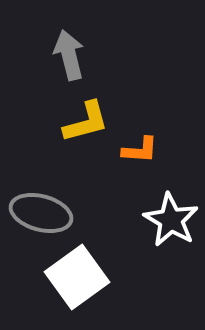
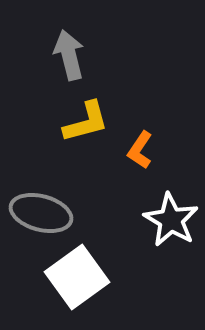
orange L-shape: rotated 120 degrees clockwise
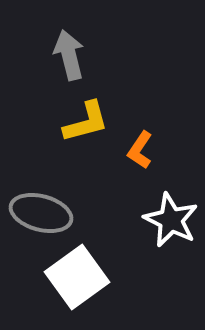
white star: rotated 4 degrees counterclockwise
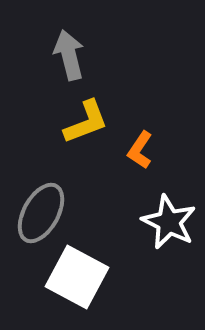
yellow L-shape: rotated 6 degrees counterclockwise
gray ellipse: rotated 76 degrees counterclockwise
white star: moved 2 px left, 2 px down
white square: rotated 26 degrees counterclockwise
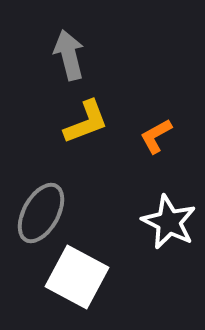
orange L-shape: moved 16 px right, 14 px up; rotated 27 degrees clockwise
